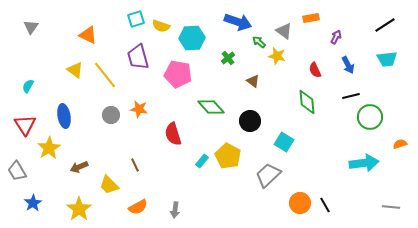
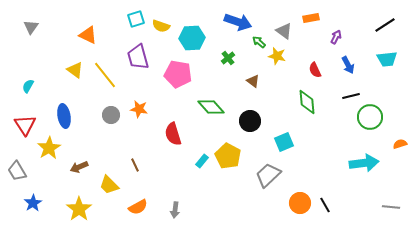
cyan square at (284, 142): rotated 36 degrees clockwise
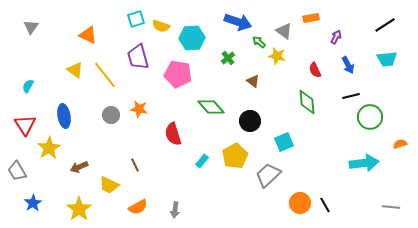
yellow pentagon at (228, 156): moved 7 px right; rotated 15 degrees clockwise
yellow trapezoid at (109, 185): rotated 20 degrees counterclockwise
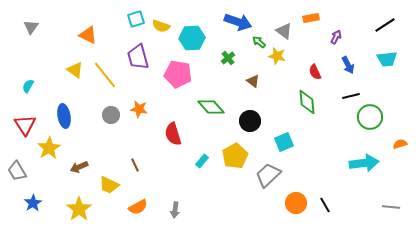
red semicircle at (315, 70): moved 2 px down
orange circle at (300, 203): moved 4 px left
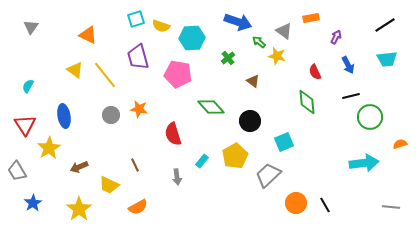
gray arrow at (175, 210): moved 2 px right, 33 px up; rotated 14 degrees counterclockwise
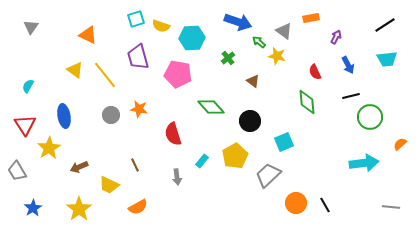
orange semicircle at (400, 144): rotated 24 degrees counterclockwise
blue star at (33, 203): moved 5 px down
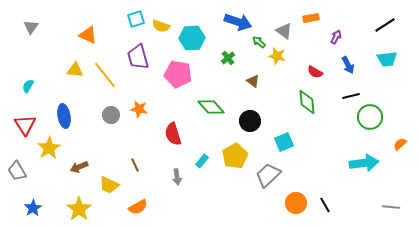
yellow triangle at (75, 70): rotated 30 degrees counterclockwise
red semicircle at (315, 72): rotated 35 degrees counterclockwise
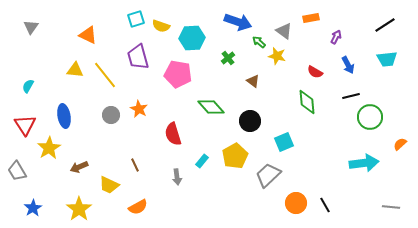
orange star at (139, 109): rotated 18 degrees clockwise
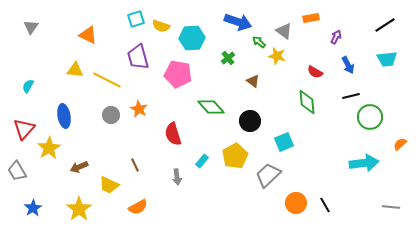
yellow line at (105, 75): moved 2 px right, 5 px down; rotated 24 degrees counterclockwise
red triangle at (25, 125): moved 1 px left, 4 px down; rotated 15 degrees clockwise
